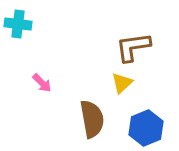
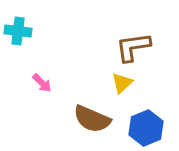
cyan cross: moved 7 px down
brown semicircle: rotated 123 degrees clockwise
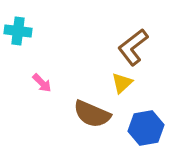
brown L-shape: rotated 30 degrees counterclockwise
brown semicircle: moved 5 px up
blue hexagon: rotated 12 degrees clockwise
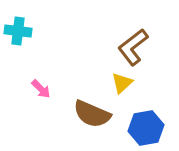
pink arrow: moved 1 px left, 6 px down
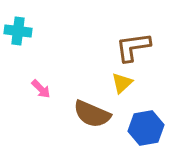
brown L-shape: rotated 30 degrees clockwise
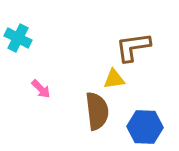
cyan cross: moved 7 px down; rotated 20 degrees clockwise
yellow triangle: moved 8 px left, 4 px up; rotated 35 degrees clockwise
brown semicircle: moved 5 px right, 3 px up; rotated 120 degrees counterclockwise
blue hexagon: moved 1 px left, 1 px up; rotated 12 degrees clockwise
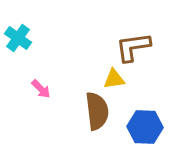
cyan cross: rotated 8 degrees clockwise
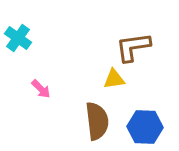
brown semicircle: moved 10 px down
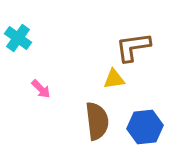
blue hexagon: rotated 8 degrees counterclockwise
